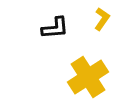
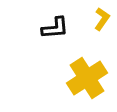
yellow cross: moved 1 px left, 1 px down
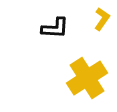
black L-shape: rotated 8 degrees clockwise
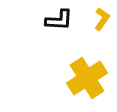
black L-shape: moved 4 px right, 8 px up
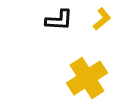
yellow L-shape: rotated 15 degrees clockwise
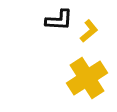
yellow L-shape: moved 13 px left, 12 px down
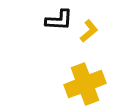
yellow cross: moved 2 px left, 6 px down; rotated 12 degrees clockwise
